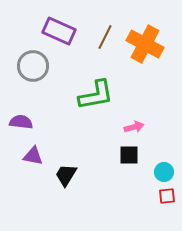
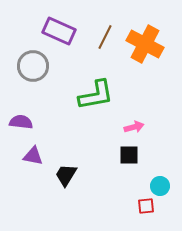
cyan circle: moved 4 px left, 14 px down
red square: moved 21 px left, 10 px down
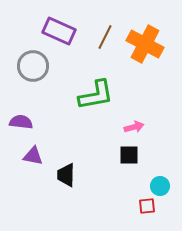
black trapezoid: rotated 30 degrees counterclockwise
red square: moved 1 px right
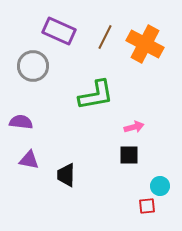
purple triangle: moved 4 px left, 4 px down
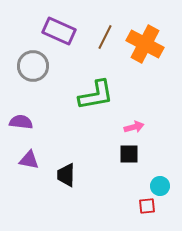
black square: moved 1 px up
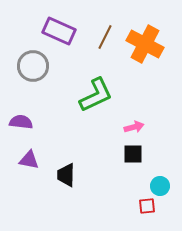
green L-shape: rotated 15 degrees counterclockwise
black square: moved 4 px right
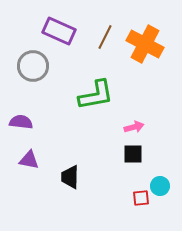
green L-shape: rotated 15 degrees clockwise
black trapezoid: moved 4 px right, 2 px down
red square: moved 6 px left, 8 px up
